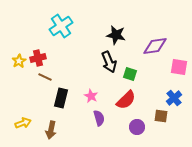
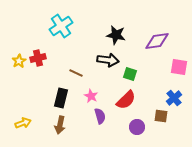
purple diamond: moved 2 px right, 5 px up
black arrow: moved 1 px left, 2 px up; rotated 60 degrees counterclockwise
brown line: moved 31 px right, 4 px up
purple semicircle: moved 1 px right, 2 px up
brown arrow: moved 9 px right, 5 px up
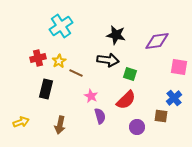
yellow star: moved 40 px right
black rectangle: moved 15 px left, 9 px up
yellow arrow: moved 2 px left, 1 px up
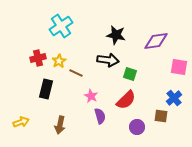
purple diamond: moved 1 px left
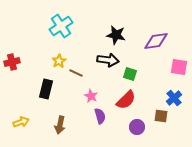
red cross: moved 26 px left, 4 px down
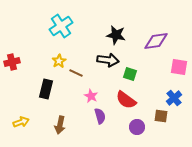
red semicircle: rotated 80 degrees clockwise
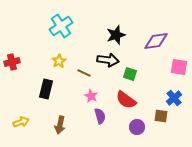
black star: rotated 30 degrees counterclockwise
brown line: moved 8 px right
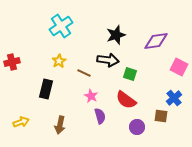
pink square: rotated 18 degrees clockwise
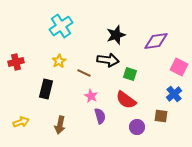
red cross: moved 4 px right
blue cross: moved 4 px up
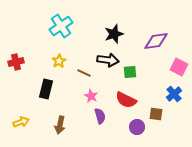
black star: moved 2 px left, 1 px up
green square: moved 2 px up; rotated 24 degrees counterclockwise
red semicircle: rotated 10 degrees counterclockwise
brown square: moved 5 px left, 2 px up
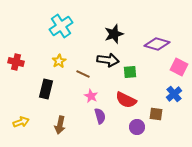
purple diamond: moved 1 px right, 3 px down; rotated 25 degrees clockwise
red cross: rotated 28 degrees clockwise
brown line: moved 1 px left, 1 px down
